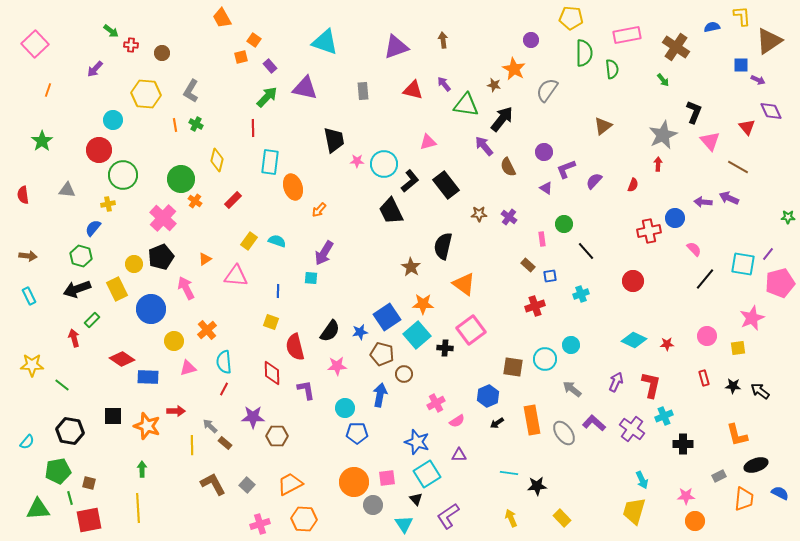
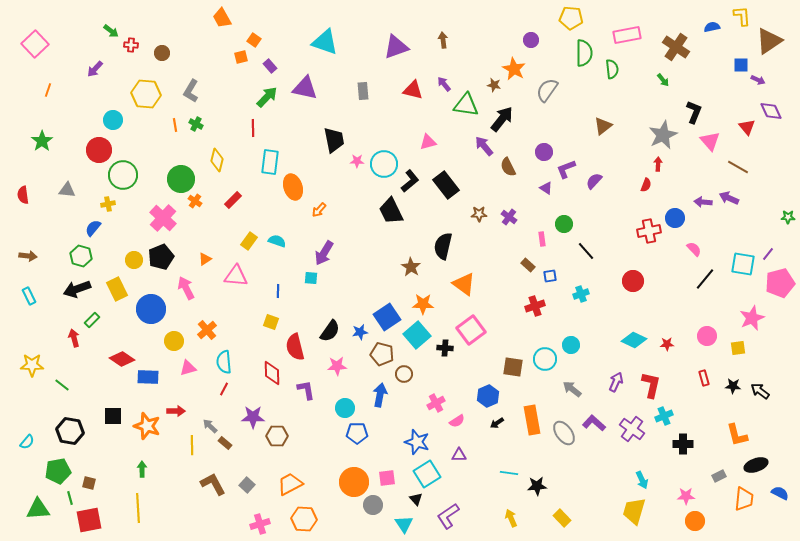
red semicircle at (633, 185): moved 13 px right
yellow circle at (134, 264): moved 4 px up
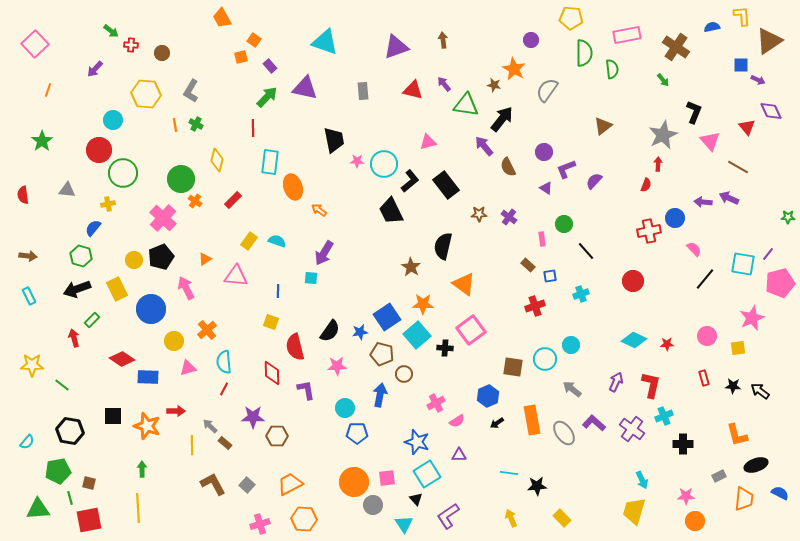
green circle at (123, 175): moved 2 px up
orange arrow at (319, 210): rotated 84 degrees clockwise
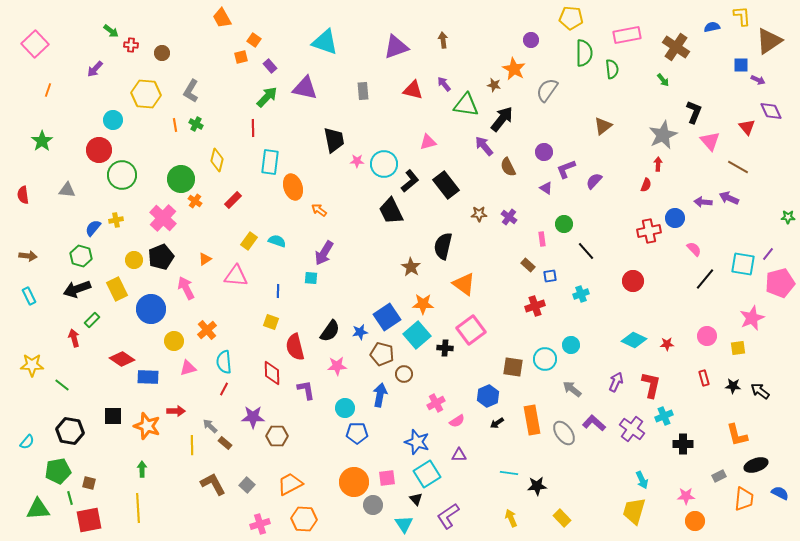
green circle at (123, 173): moved 1 px left, 2 px down
yellow cross at (108, 204): moved 8 px right, 16 px down
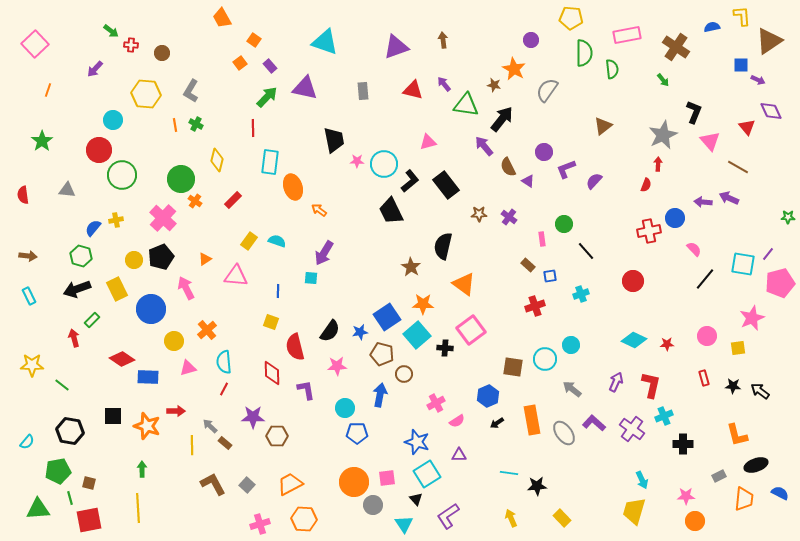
orange square at (241, 57): moved 1 px left, 6 px down; rotated 24 degrees counterclockwise
purple triangle at (546, 188): moved 18 px left, 7 px up
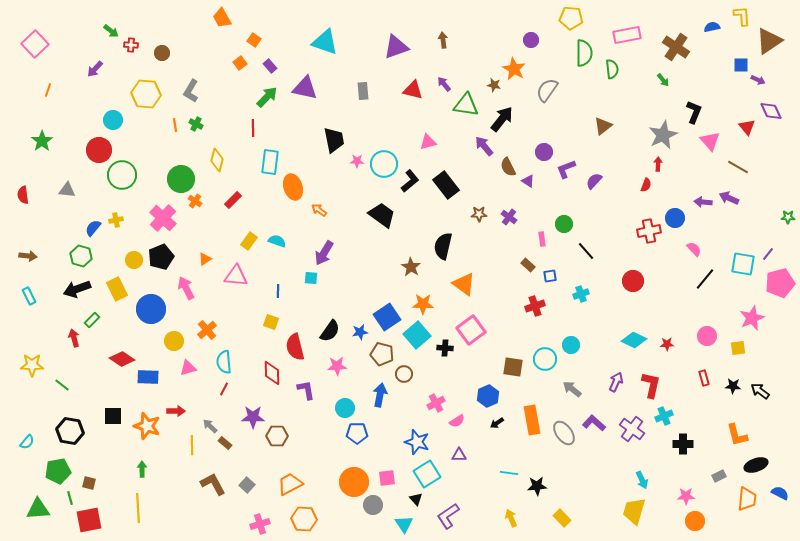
black trapezoid at (391, 211): moved 9 px left, 4 px down; rotated 152 degrees clockwise
orange trapezoid at (744, 499): moved 3 px right
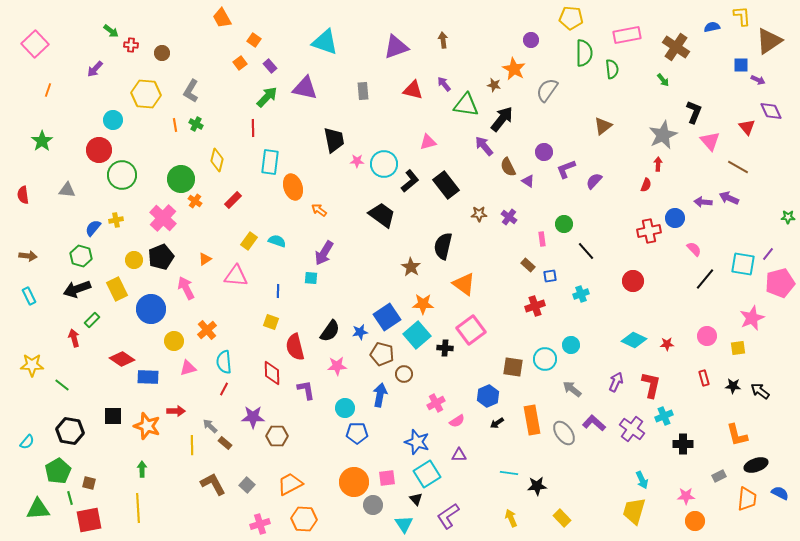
green pentagon at (58, 471): rotated 20 degrees counterclockwise
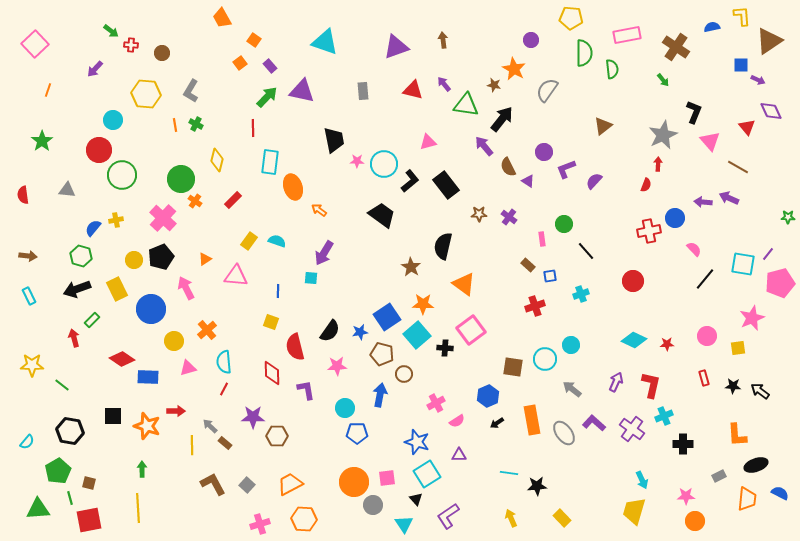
purple triangle at (305, 88): moved 3 px left, 3 px down
orange L-shape at (737, 435): rotated 10 degrees clockwise
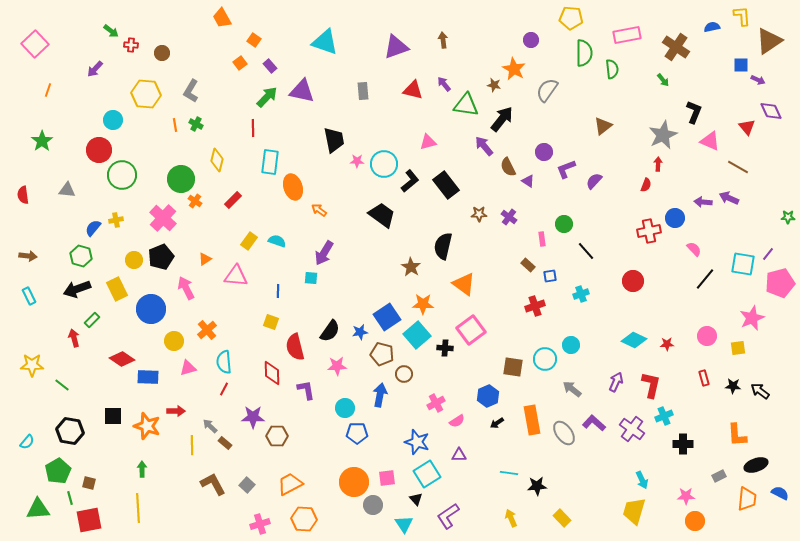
pink triangle at (710, 141): rotated 25 degrees counterclockwise
